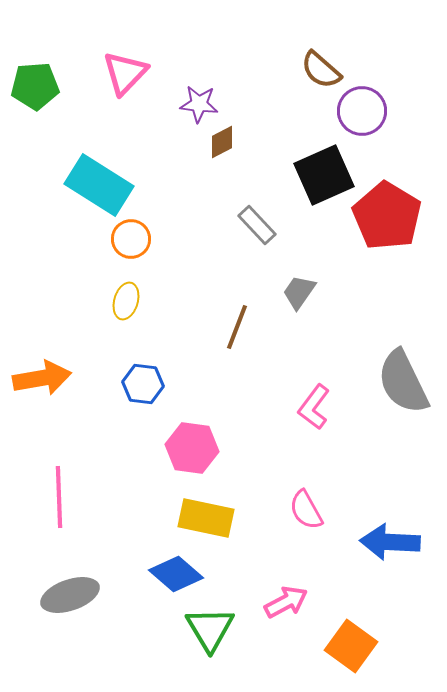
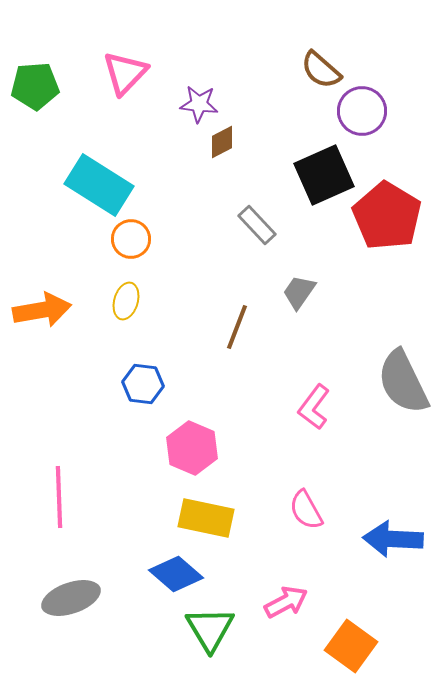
orange arrow: moved 68 px up
pink hexagon: rotated 15 degrees clockwise
blue arrow: moved 3 px right, 3 px up
gray ellipse: moved 1 px right, 3 px down
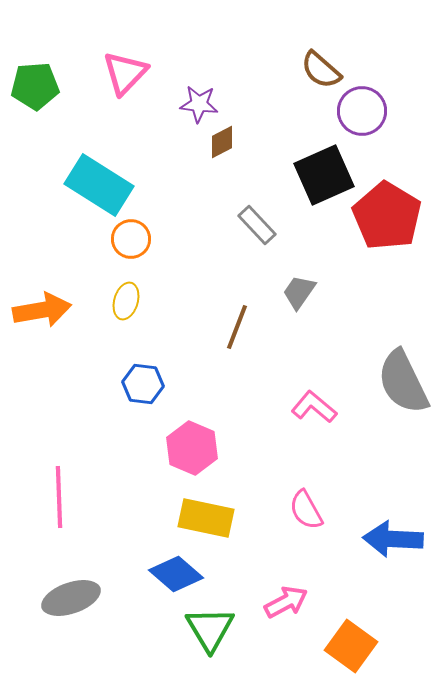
pink L-shape: rotated 93 degrees clockwise
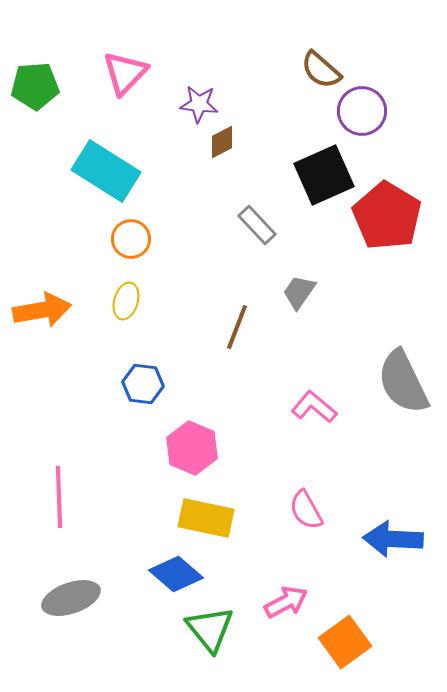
cyan rectangle: moved 7 px right, 14 px up
green triangle: rotated 8 degrees counterclockwise
orange square: moved 6 px left, 4 px up; rotated 18 degrees clockwise
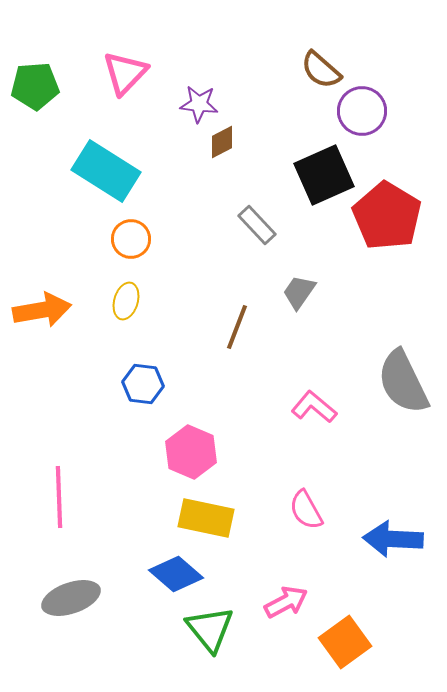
pink hexagon: moved 1 px left, 4 px down
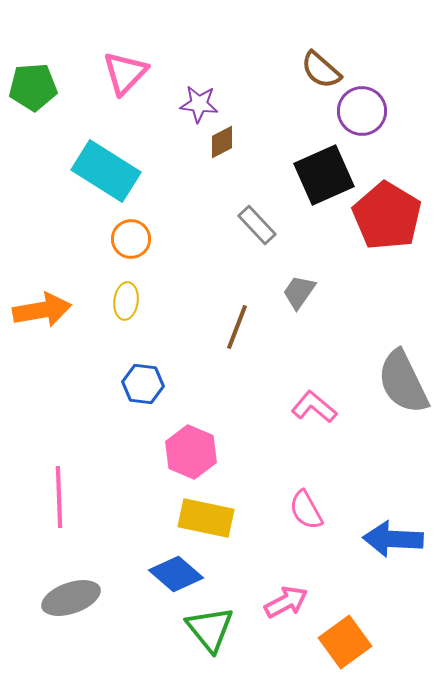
green pentagon: moved 2 px left, 1 px down
yellow ellipse: rotated 9 degrees counterclockwise
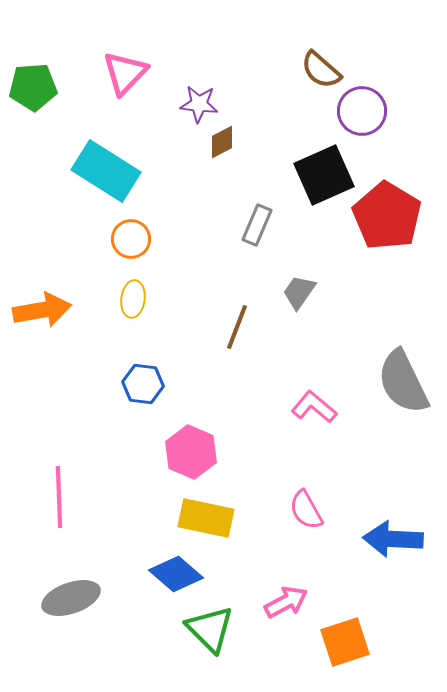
gray rectangle: rotated 66 degrees clockwise
yellow ellipse: moved 7 px right, 2 px up
green triangle: rotated 6 degrees counterclockwise
orange square: rotated 18 degrees clockwise
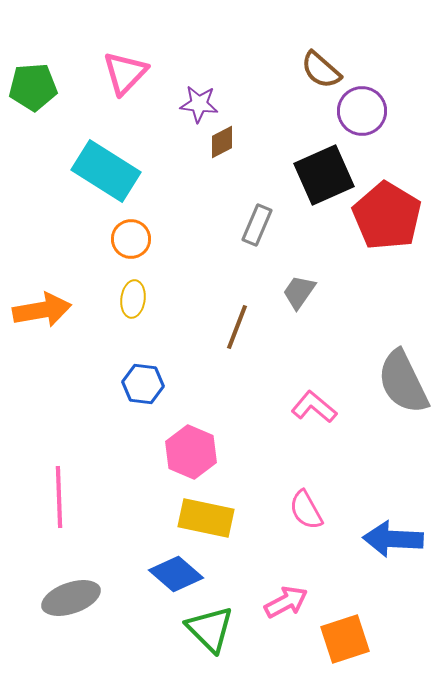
orange square: moved 3 px up
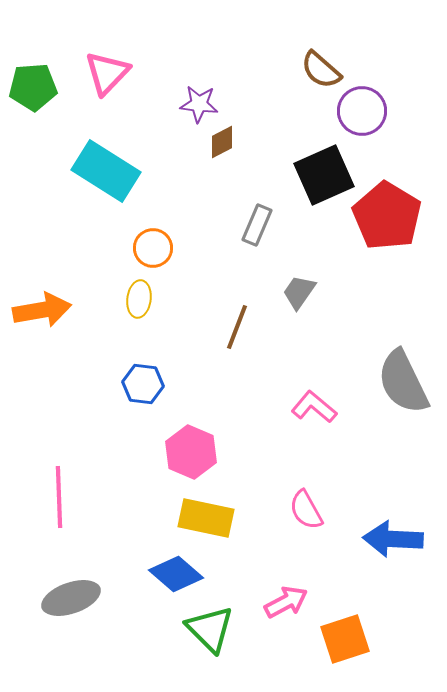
pink triangle: moved 18 px left
orange circle: moved 22 px right, 9 px down
yellow ellipse: moved 6 px right
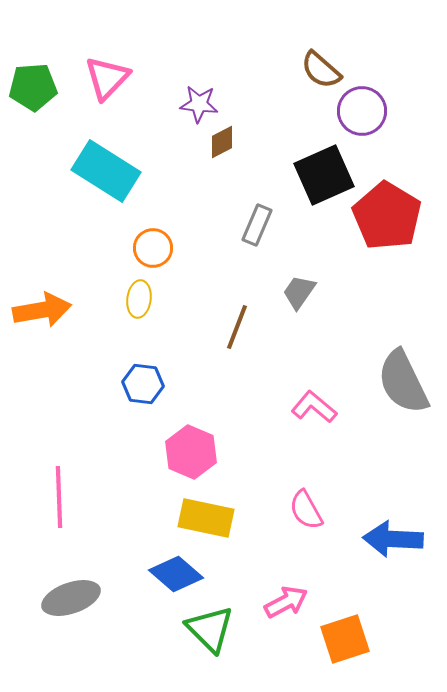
pink triangle: moved 5 px down
